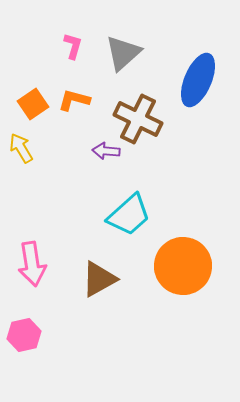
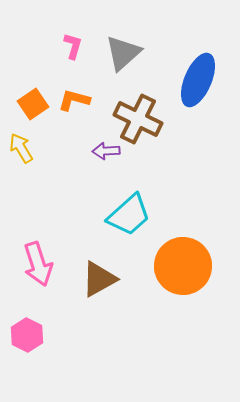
purple arrow: rotated 8 degrees counterclockwise
pink arrow: moved 6 px right; rotated 9 degrees counterclockwise
pink hexagon: moved 3 px right; rotated 20 degrees counterclockwise
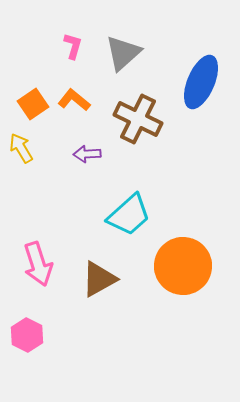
blue ellipse: moved 3 px right, 2 px down
orange L-shape: rotated 24 degrees clockwise
purple arrow: moved 19 px left, 3 px down
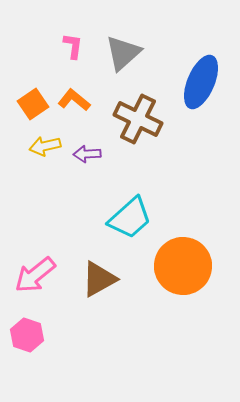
pink L-shape: rotated 8 degrees counterclockwise
yellow arrow: moved 24 px right, 2 px up; rotated 72 degrees counterclockwise
cyan trapezoid: moved 1 px right, 3 px down
pink arrow: moved 3 px left, 11 px down; rotated 69 degrees clockwise
pink hexagon: rotated 8 degrees counterclockwise
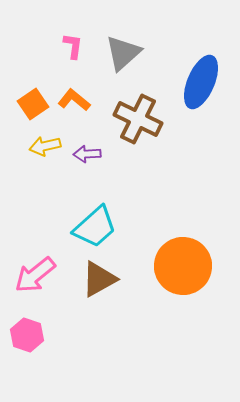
cyan trapezoid: moved 35 px left, 9 px down
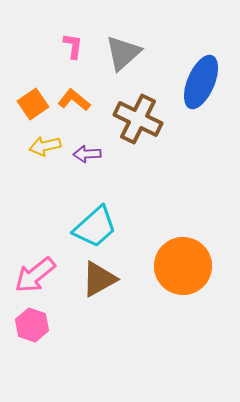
pink hexagon: moved 5 px right, 10 px up
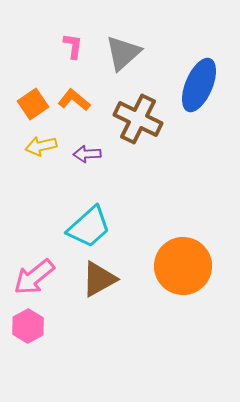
blue ellipse: moved 2 px left, 3 px down
yellow arrow: moved 4 px left
cyan trapezoid: moved 6 px left
pink arrow: moved 1 px left, 2 px down
pink hexagon: moved 4 px left, 1 px down; rotated 12 degrees clockwise
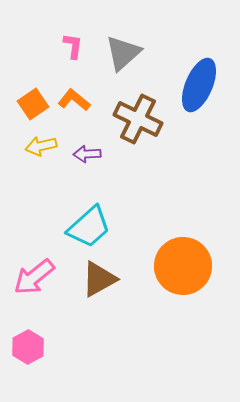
pink hexagon: moved 21 px down
